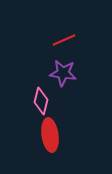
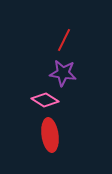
red line: rotated 40 degrees counterclockwise
pink diamond: moved 4 px right, 1 px up; rotated 72 degrees counterclockwise
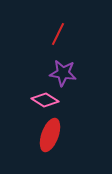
red line: moved 6 px left, 6 px up
red ellipse: rotated 28 degrees clockwise
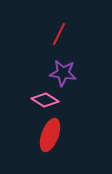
red line: moved 1 px right
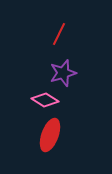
purple star: rotated 24 degrees counterclockwise
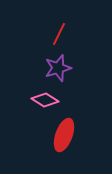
purple star: moved 5 px left, 5 px up
red ellipse: moved 14 px right
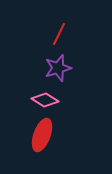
red ellipse: moved 22 px left
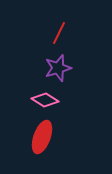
red line: moved 1 px up
red ellipse: moved 2 px down
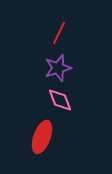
pink diamond: moved 15 px right; rotated 36 degrees clockwise
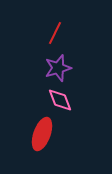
red line: moved 4 px left
red ellipse: moved 3 px up
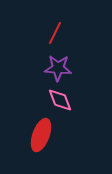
purple star: rotated 20 degrees clockwise
red ellipse: moved 1 px left, 1 px down
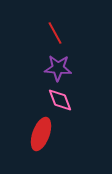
red line: rotated 55 degrees counterclockwise
red ellipse: moved 1 px up
